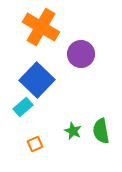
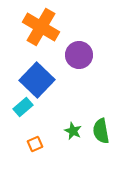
purple circle: moved 2 px left, 1 px down
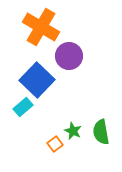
purple circle: moved 10 px left, 1 px down
green semicircle: moved 1 px down
orange square: moved 20 px right; rotated 14 degrees counterclockwise
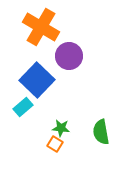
green star: moved 12 px left, 3 px up; rotated 18 degrees counterclockwise
orange square: rotated 21 degrees counterclockwise
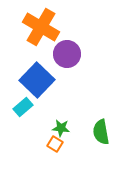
purple circle: moved 2 px left, 2 px up
